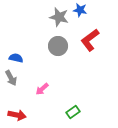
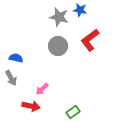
red arrow: moved 14 px right, 9 px up
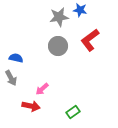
gray star: rotated 24 degrees counterclockwise
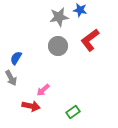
blue semicircle: rotated 72 degrees counterclockwise
pink arrow: moved 1 px right, 1 px down
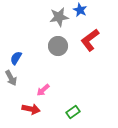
blue star: rotated 16 degrees clockwise
red arrow: moved 3 px down
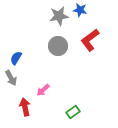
blue star: rotated 16 degrees counterclockwise
gray star: moved 1 px up
red arrow: moved 6 px left, 2 px up; rotated 114 degrees counterclockwise
